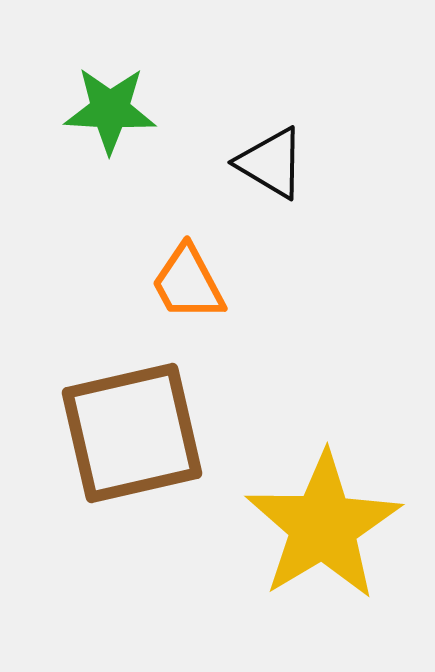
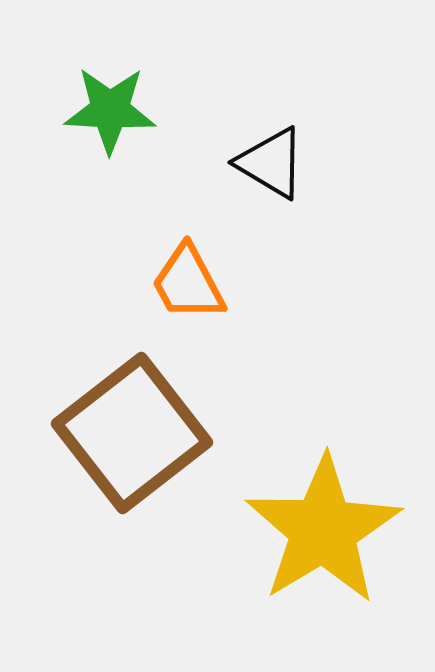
brown square: rotated 25 degrees counterclockwise
yellow star: moved 4 px down
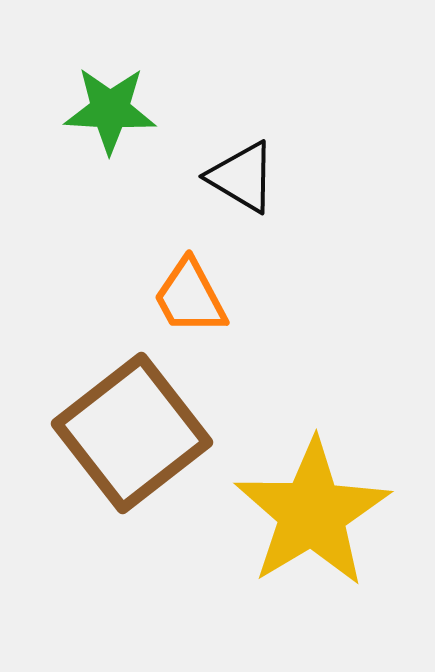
black triangle: moved 29 px left, 14 px down
orange trapezoid: moved 2 px right, 14 px down
yellow star: moved 11 px left, 17 px up
